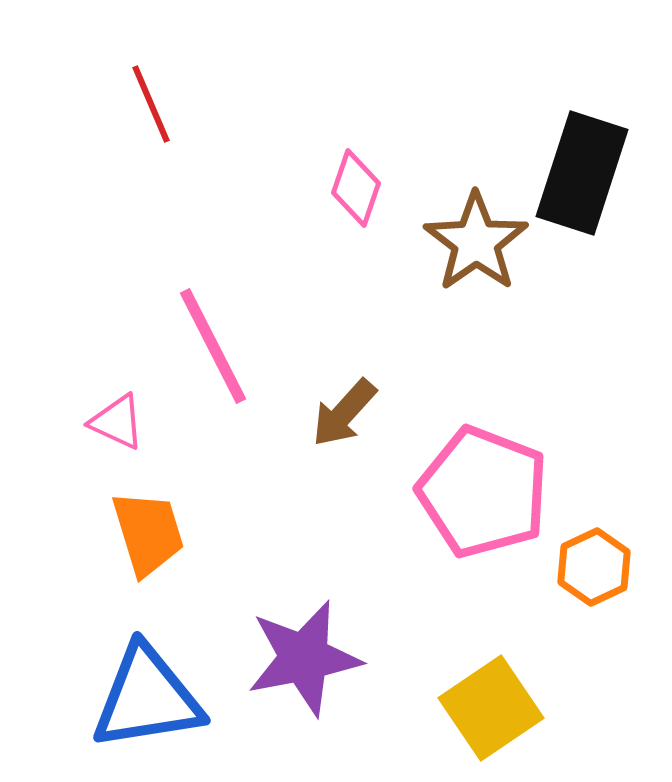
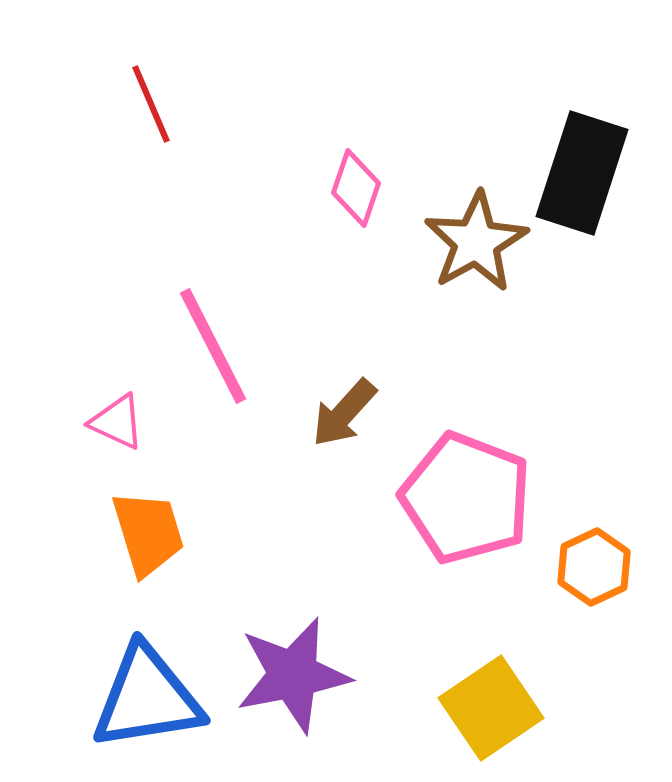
brown star: rotated 6 degrees clockwise
pink pentagon: moved 17 px left, 6 px down
purple star: moved 11 px left, 17 px down
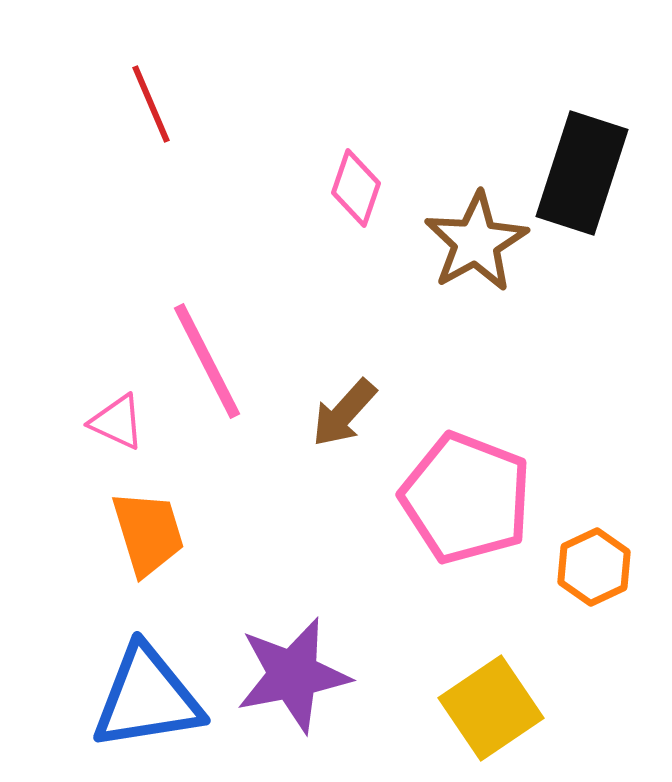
pink line: moved 6 px left, 15 px down
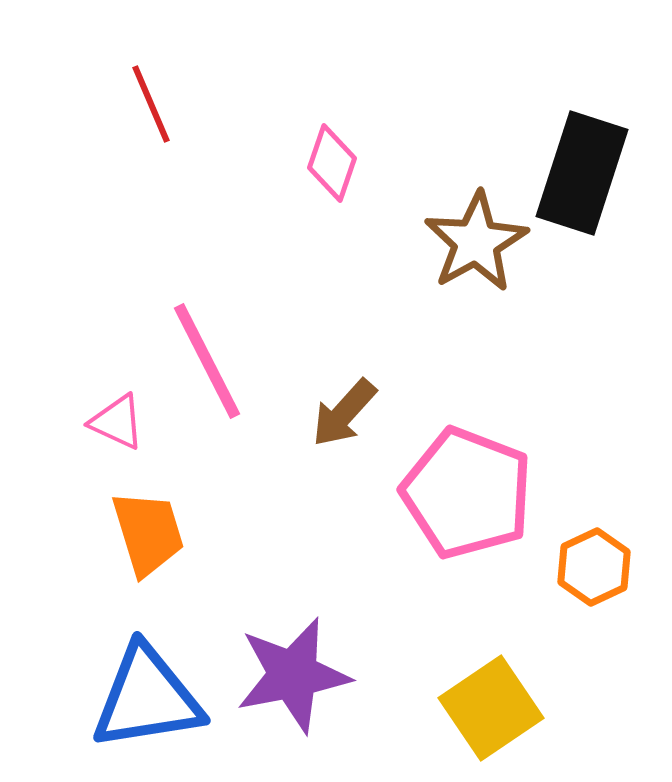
pink diamond: moved 24 px left, 25 px up
pink pentagon: moved 1 px right, 5 px up
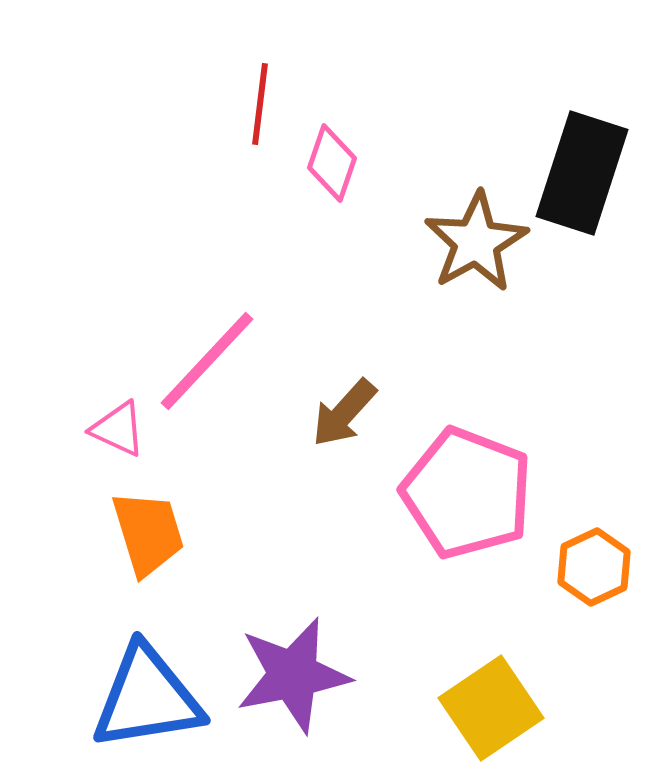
red line: moved 109 px right; rotated 30 degrees clockwise
pink line: rotated 70 degrees clockwise
pink triangle: moved 1 px right, 7 px down
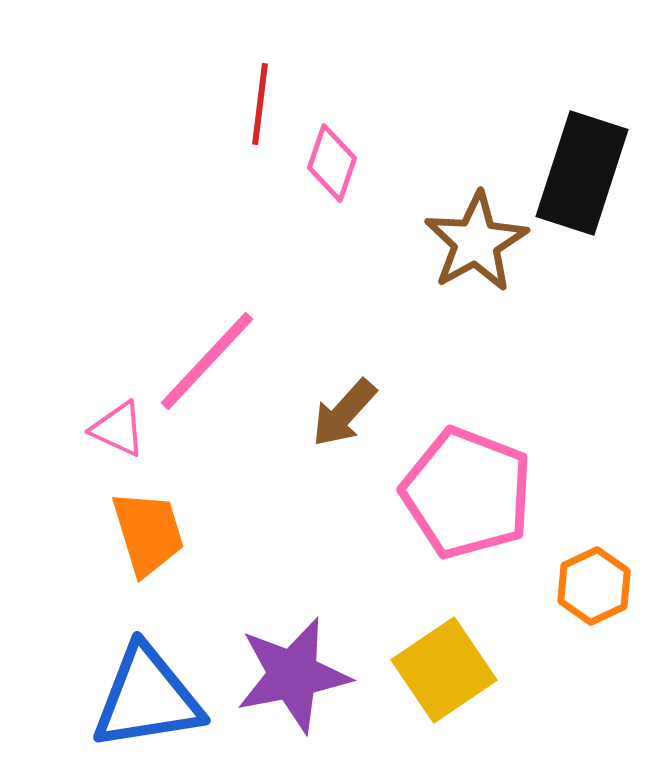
orange hexagon: moved 19 px down
yellow square: moved 47 px left, 38 px up
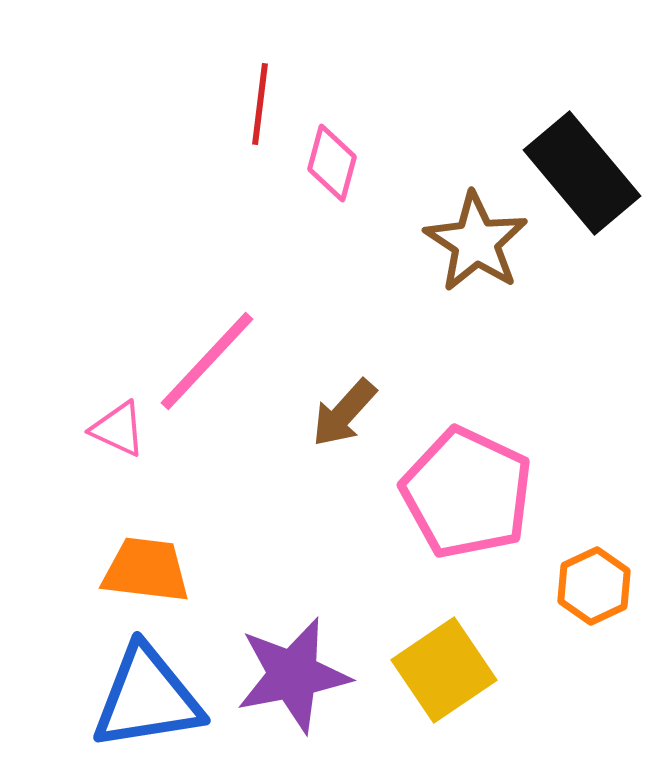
pink diamond: rotated 4 degrees counterclockwise
black rectangle: rotated 58 degrees counterclockwise
brown star: rotated 10 degrees counterclockwise
pink pentagon: rotated 4 degrees clockwise
orange trapezoid: moved 2 px left, 37 px down; rotated 66 degrees counterclockwise
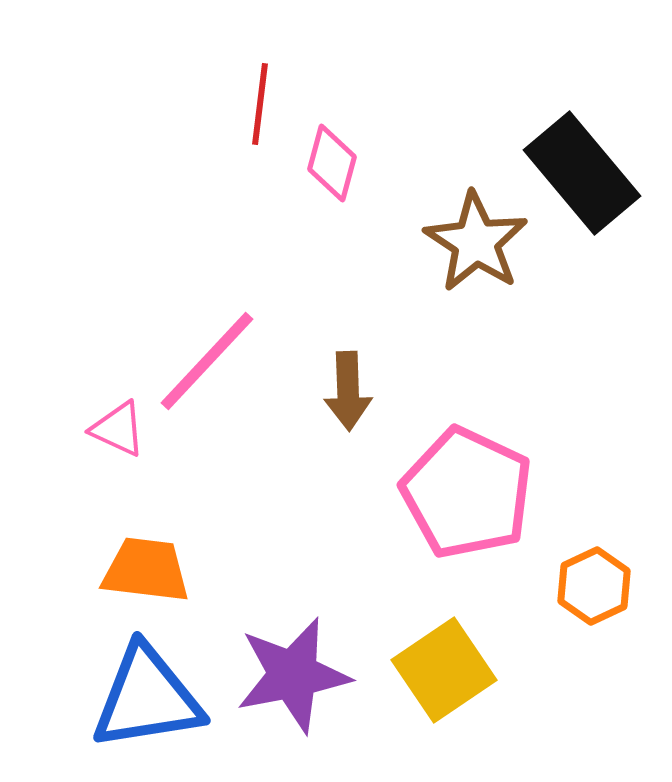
brown arrow: moved 4 px right, 22 px up; rotated 44 degrees counterclockwise
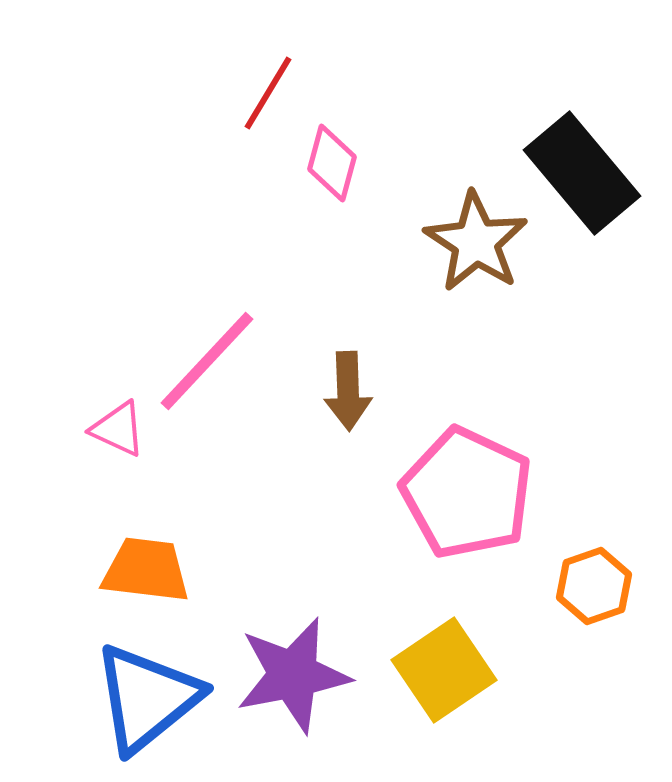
red line: moved 8 px right, 11 px up; rotated 24 degrees clockwise
orange hexagon: rotated 6 degrees clockwise
blue triangle: rotated 30 degrees counterclockwise
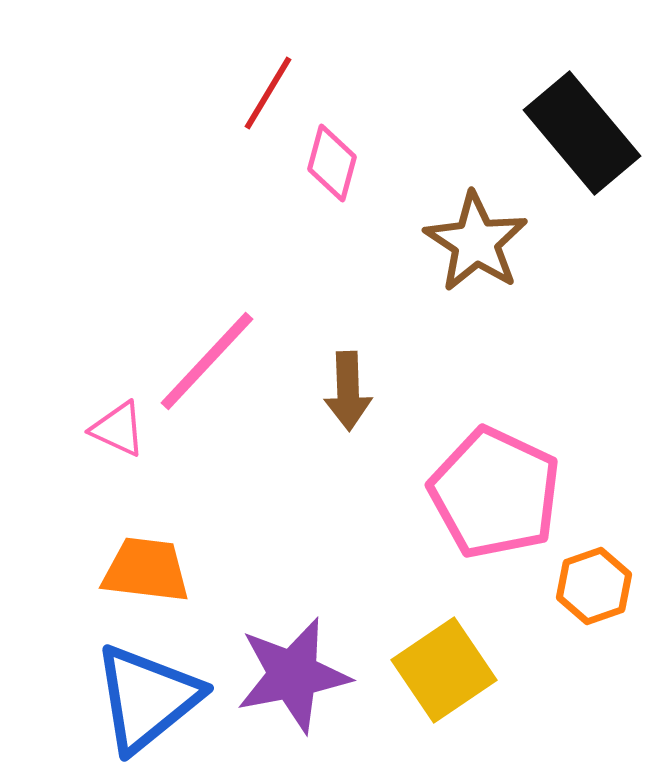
black rectangle: moved 40 px up
pink pentagon: moved 28 px right
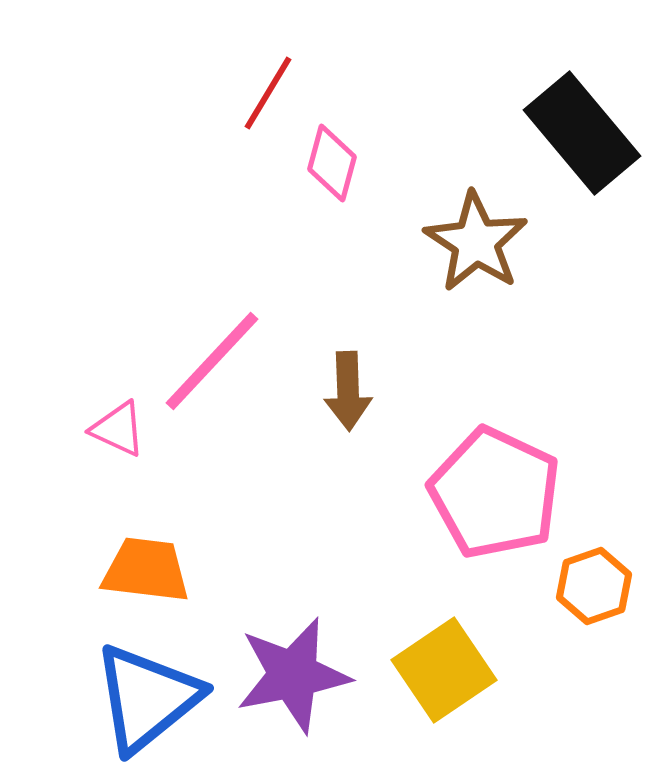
pink line: moved 5 px right
